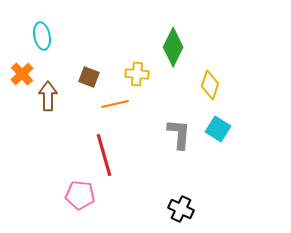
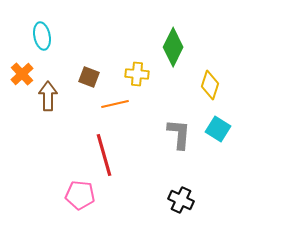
black cross: moved 9 px up
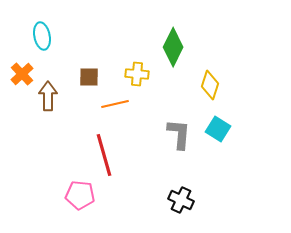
brown square: rotated 20 degrees counterclockwise
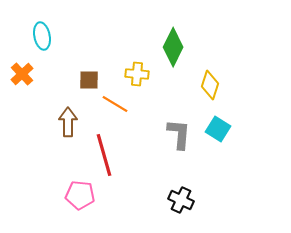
brown square: moved 3 px down
brown arrow: moved 20 px right, 26 px down
orange line: rotated 44 degrees clockwise
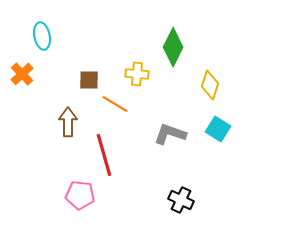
gray L-shape: moved 9 px left; rotated 76 degrees counterclockwise
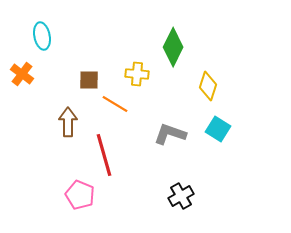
orange cross: rotated 10 degrees counterclockwise
yellow diamond: moved 2 px left, 1 px down
pink pentagon: rotated 16 degrees clockwise
black cross: moved 4 px up; rotated 35 degrees clockwise
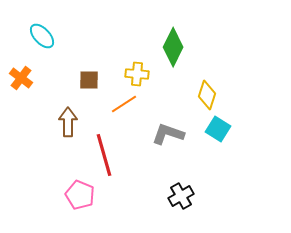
cyan ellipse: rotated 32 degrees counterclockwise
orange cross: moved 1 px left, 4 px down
yellow diamond: moved 1 px left, 9 px down
orange line: moved 9 px right; rotated 64 degrees counterclockwise
gray L-shape: moved 2 px left
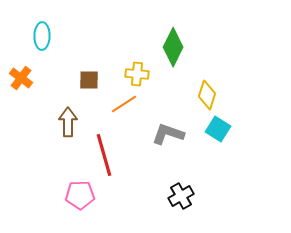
cyan ellipse: rotated 44 degrees clockwise
pink pentagon: rotated 24 degrees counterclockwise
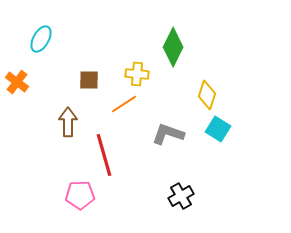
cyan ellipse: moved 1 px left, 3 px down; rotated 28 degrees clockwise
orange cross: moved 4 px left, 4 px down
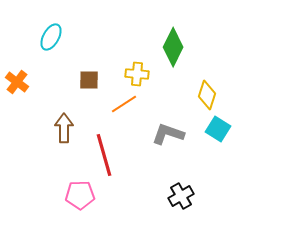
cyan ellipse: moved 10 px right, 2 px up
brown arrow: moved 4 px left, 6 px down
